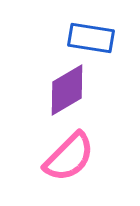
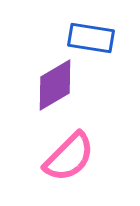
purple diamond: moved 12 px left, 5 px up
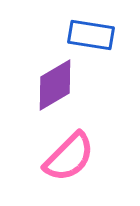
blue rectangle: moved 3 px up
